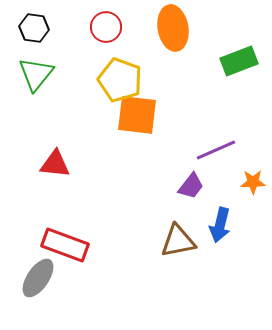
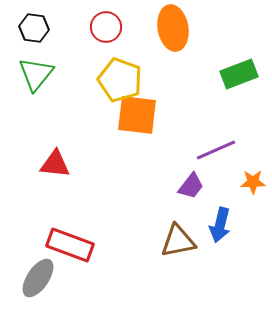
green rectangle: moved 13 px down
red rectangle: moved 5 px right
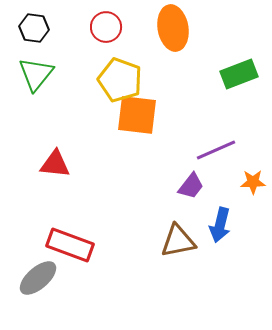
gray ellipse: rotated 15 degrees clockwise
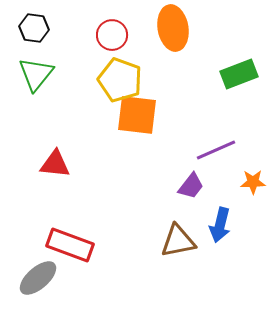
red circle: moved 6 px right, 8 px down
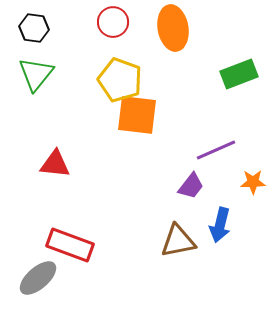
red circle: moved 1 px right, 13 px up
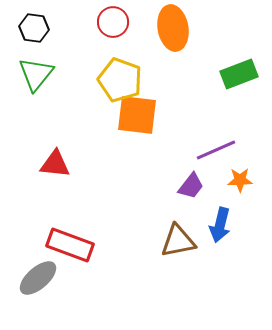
orange star: moved 13 px left, 2 px up
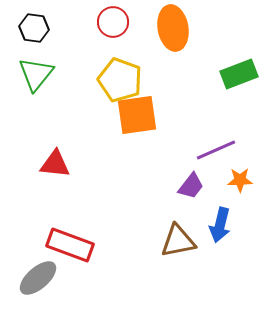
orange square: rotated 15 degrees counterclockwise
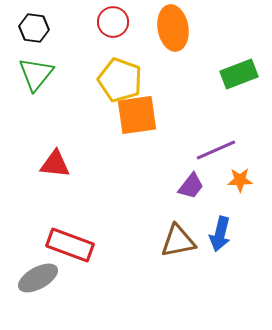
blue arrow: moved 9 px down
gray ellipse: rotated 12 degrees clockwise
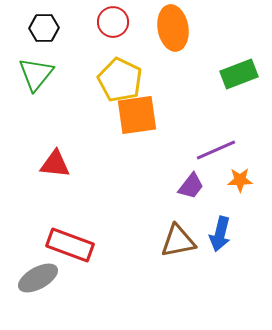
black hexagon: moved 10 px right; rotated 8 degrees counterclockwise
yellow pentagon: rotated 6 degrees clockwise
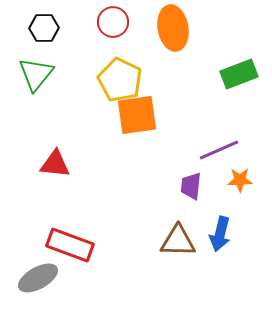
purple line: moved 3 px right
purple trapezoid: rotated 148 degrees clockwise
brown triangle: rotated 12 degrees clockwise
